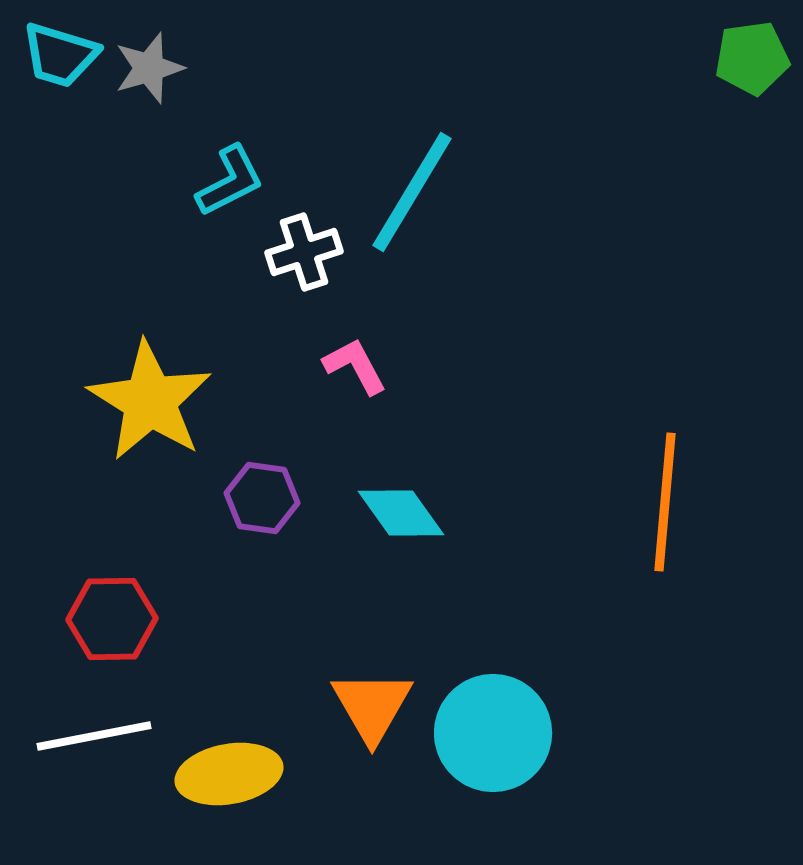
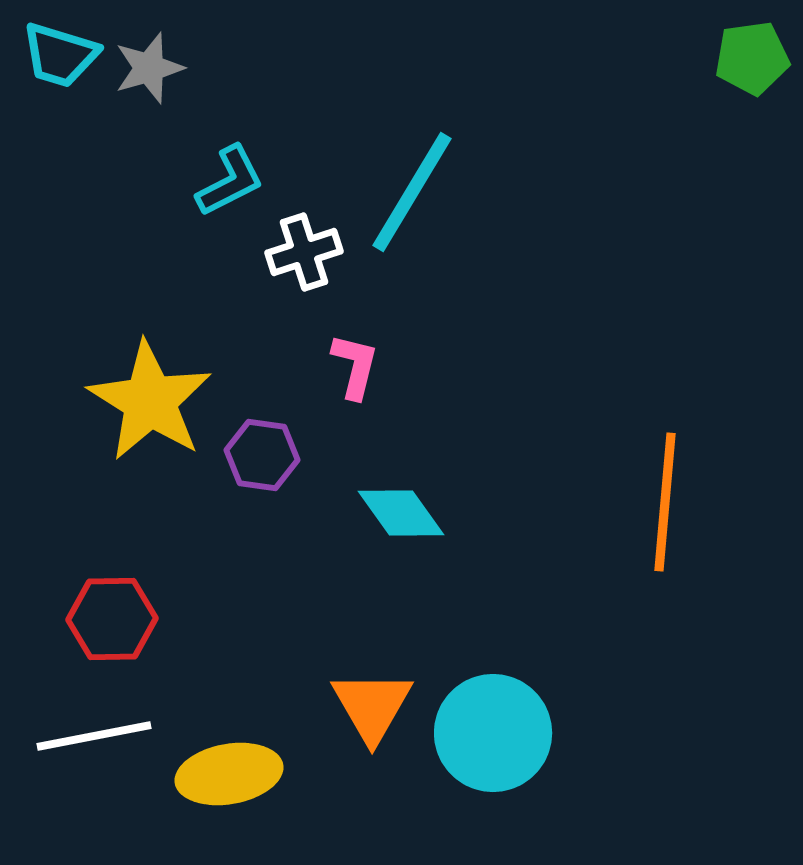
pink L-shape: rotated 42 degrees clockwise
purple hexagon: moved 43 px up
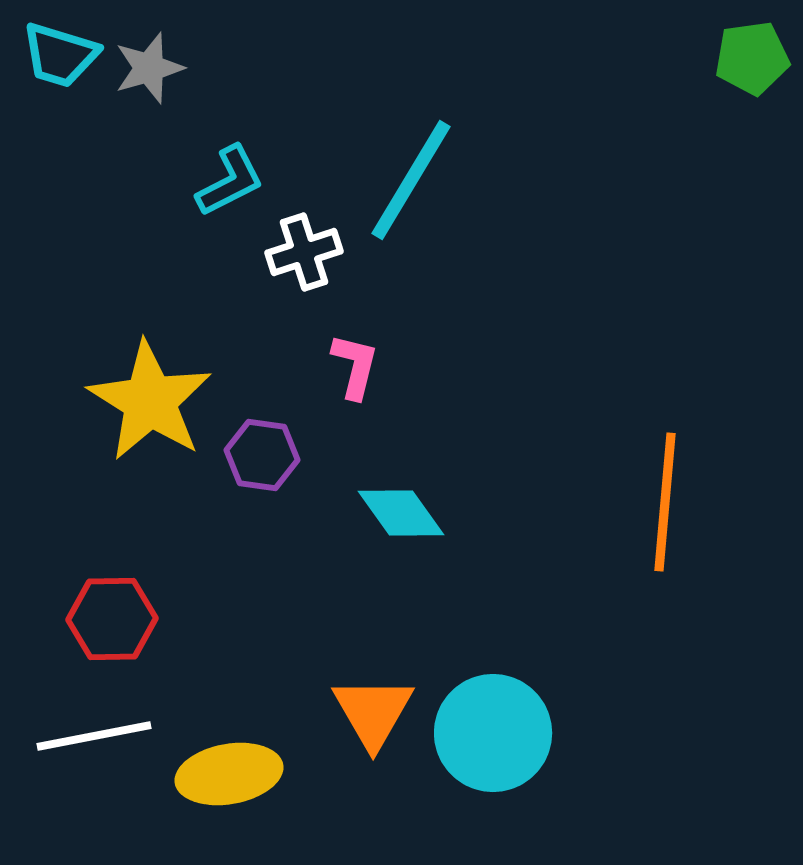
cyan line: moved 1 px left, 12 px up
orange triangle: moved 1 px right, 6 px down
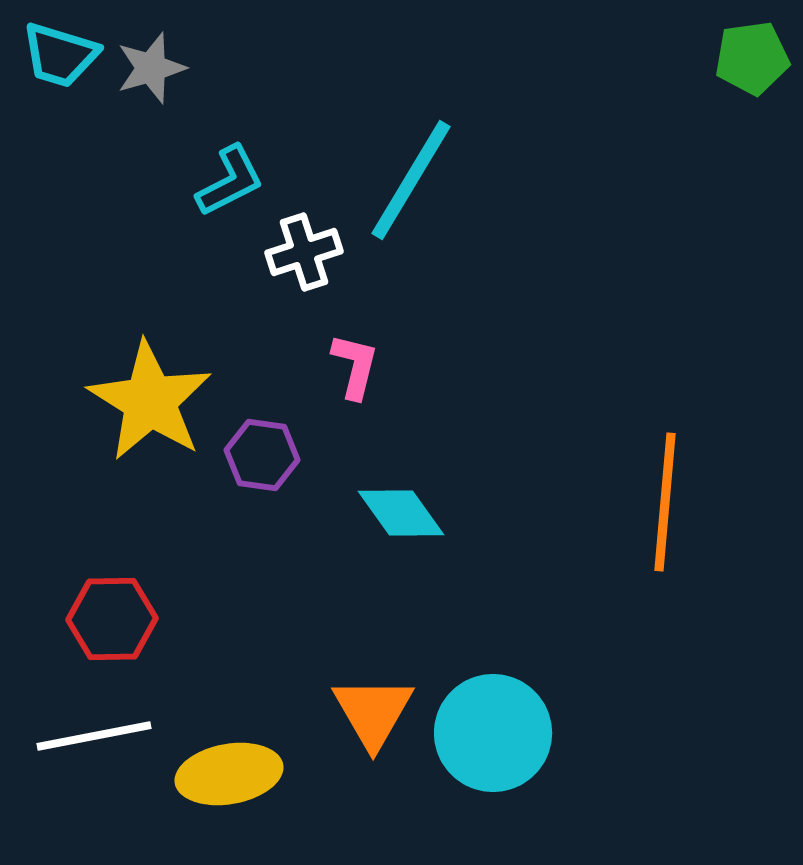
gray star: moved 2 px right
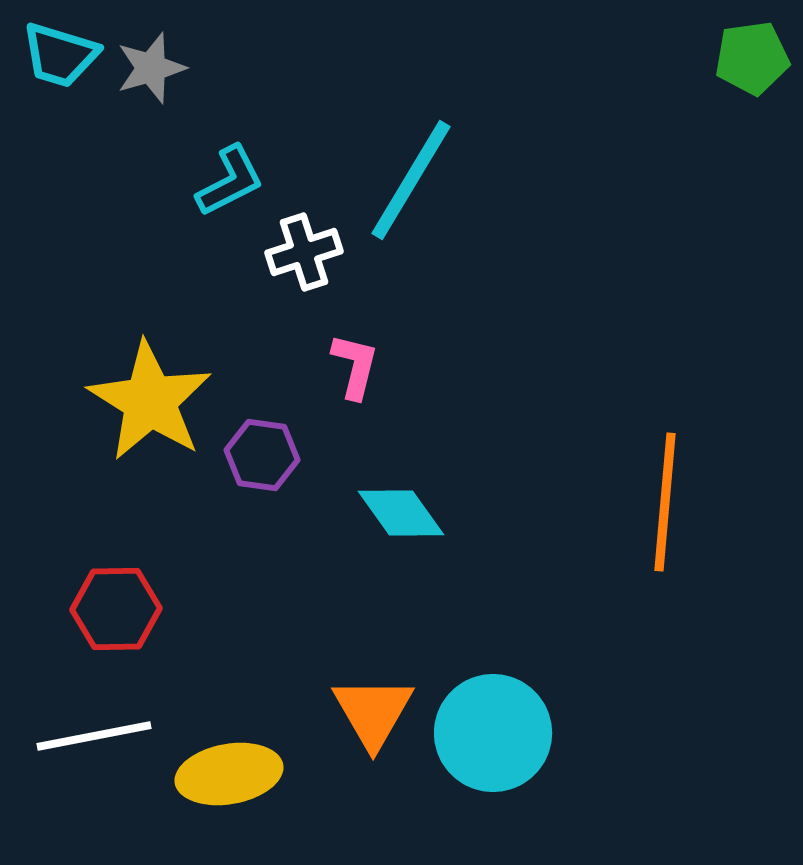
red hexagon: moved 4 px right, 10 px up
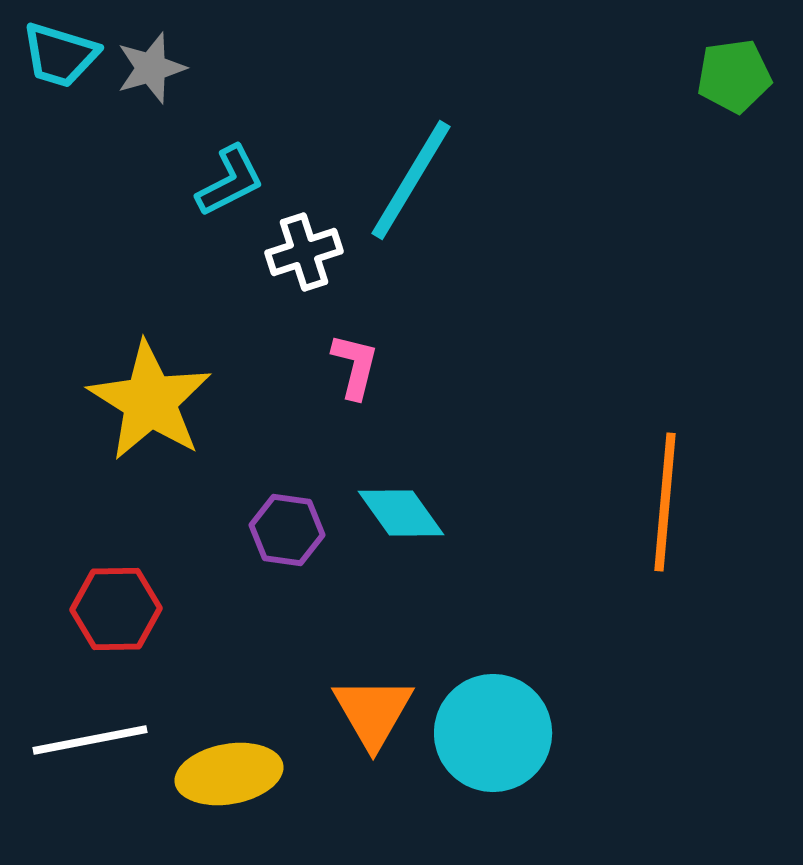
green pentagon: moved 18 px left, 18 px down
purple hexagon: moved 25 px right, 75 px down
white line: moved 4 px left, 4 px down
